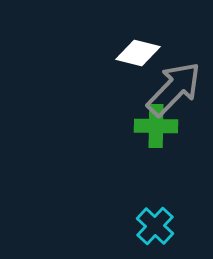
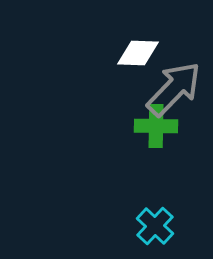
white diamond: rotated 12 degrees counterclockwise
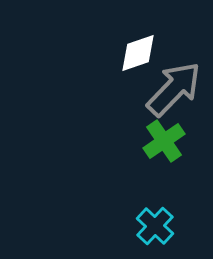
white diamond: rotated 21 degrees counterclockwise
green cross: moved 8 px right, 15 px down; rotated 36 degrees counterclockwise
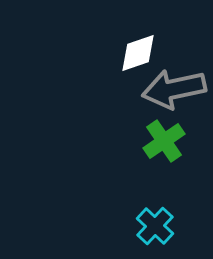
gray arrow: rotated 146 degrees counterclockwise
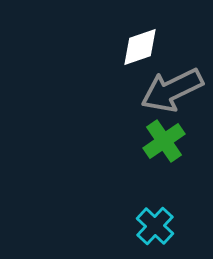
white diamond: moved 2 px right, 6 px up
gray arrow: moved 2 px left, 1 px down; rotated 14 degrees counterclockwise
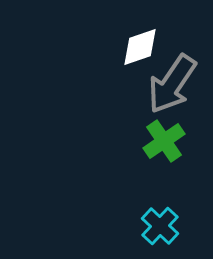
gray arrow: moved 6 px up; rotated 30 degrees counterclockwise
cyan cross: moved 5 px right
